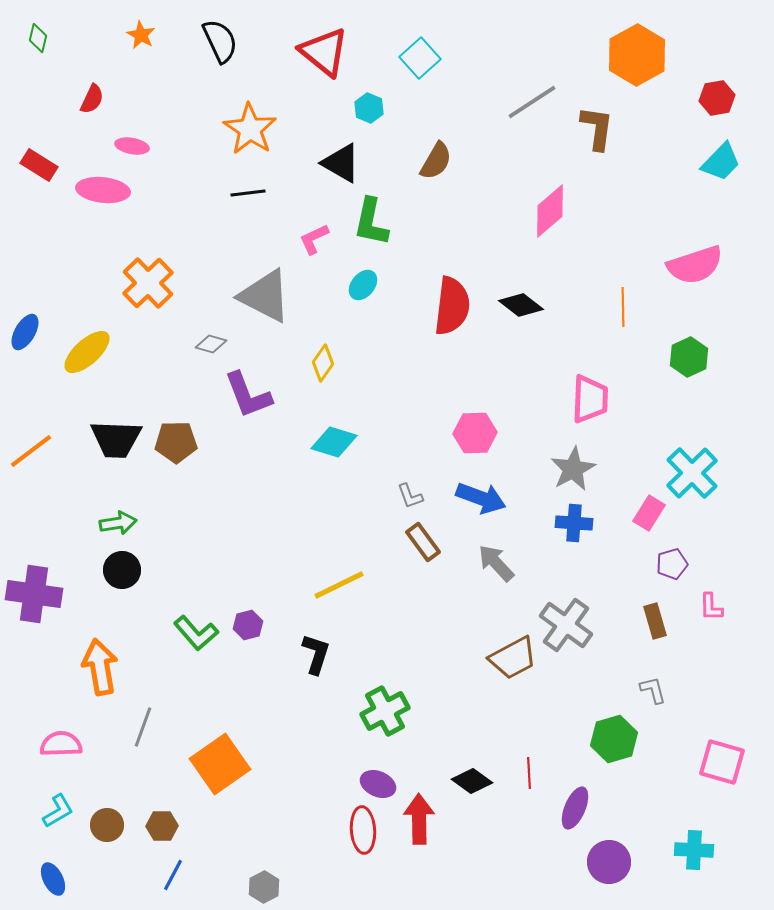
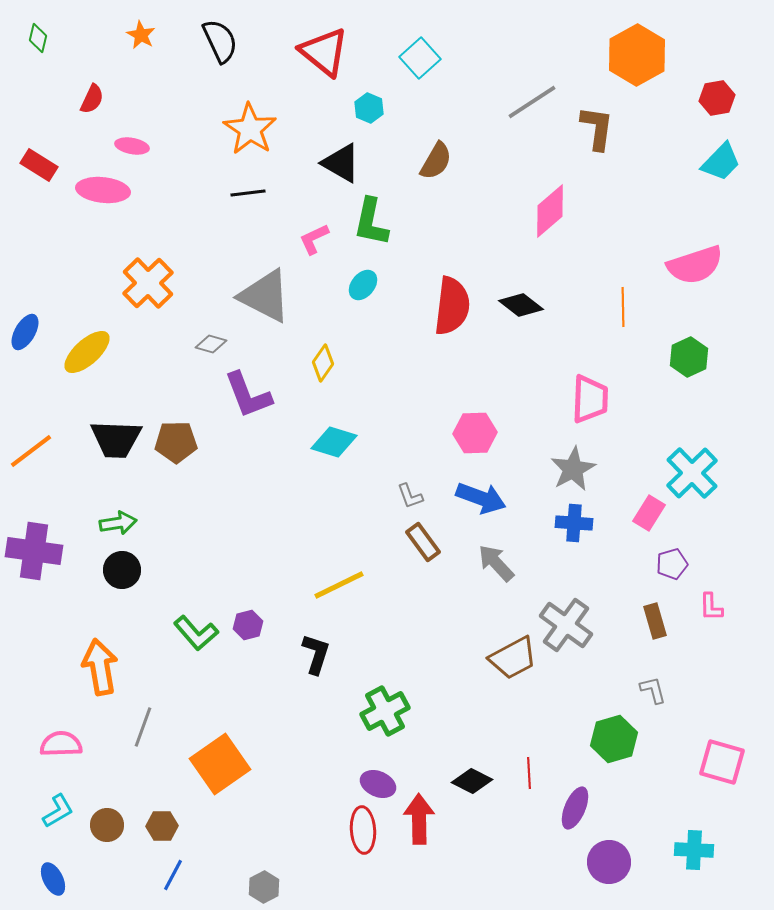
purple cross at (34, 594): moved 43 px up
black diamond at (472, 781): rotated 9 degrees counterclockwise
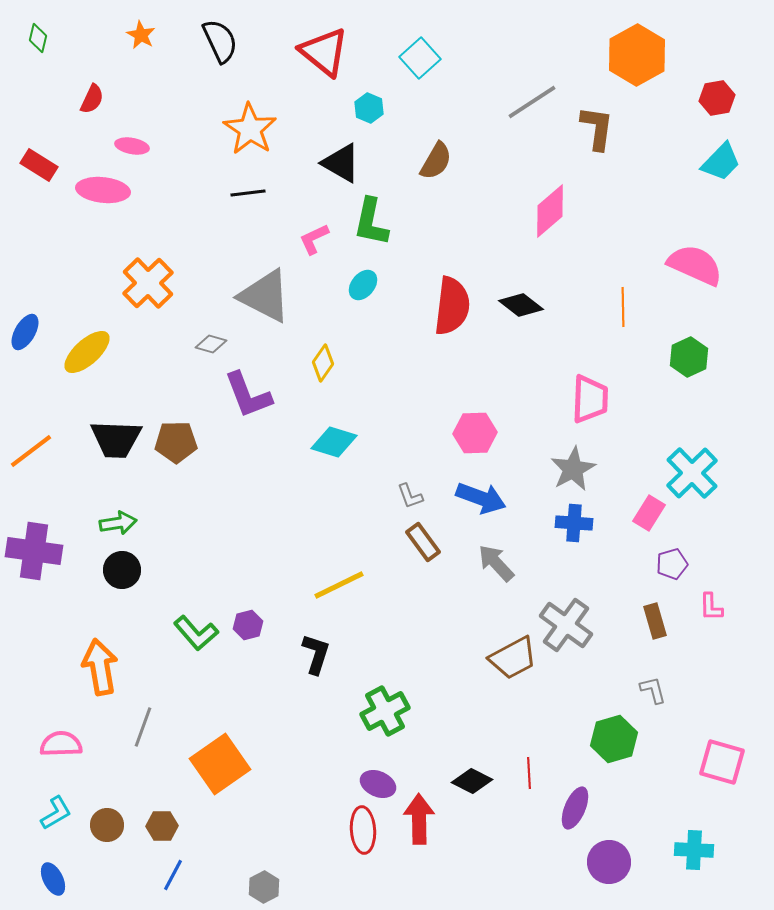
pink semicircle at (695, 265): rotated 138 degrees counterclockwise
cyan L-shape at (58, 811): moved 2 px left, 2 px down
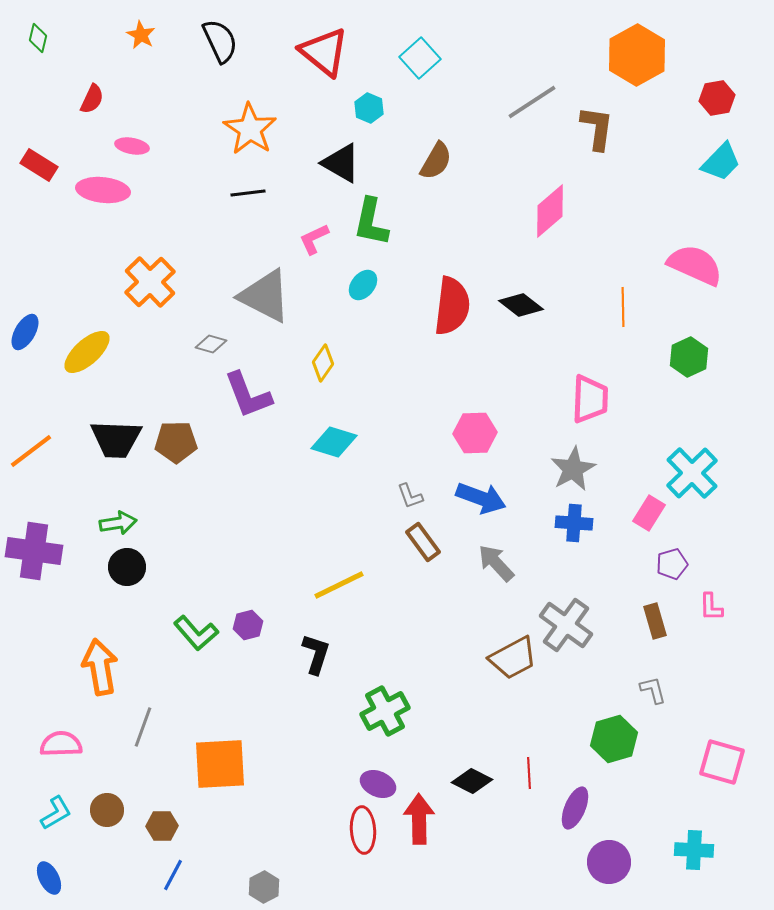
orange cross at (148, 283): moved 2 px right, 1 px up
black circle at (122, 570): moved 5 px right, 3 px up
orange square at (220, 764): rotated 32 degrees clockwise
brown circle at (107, 825): moved 15 px up
blue ellipse at (53, 879): moved 4 px left, 1 px up
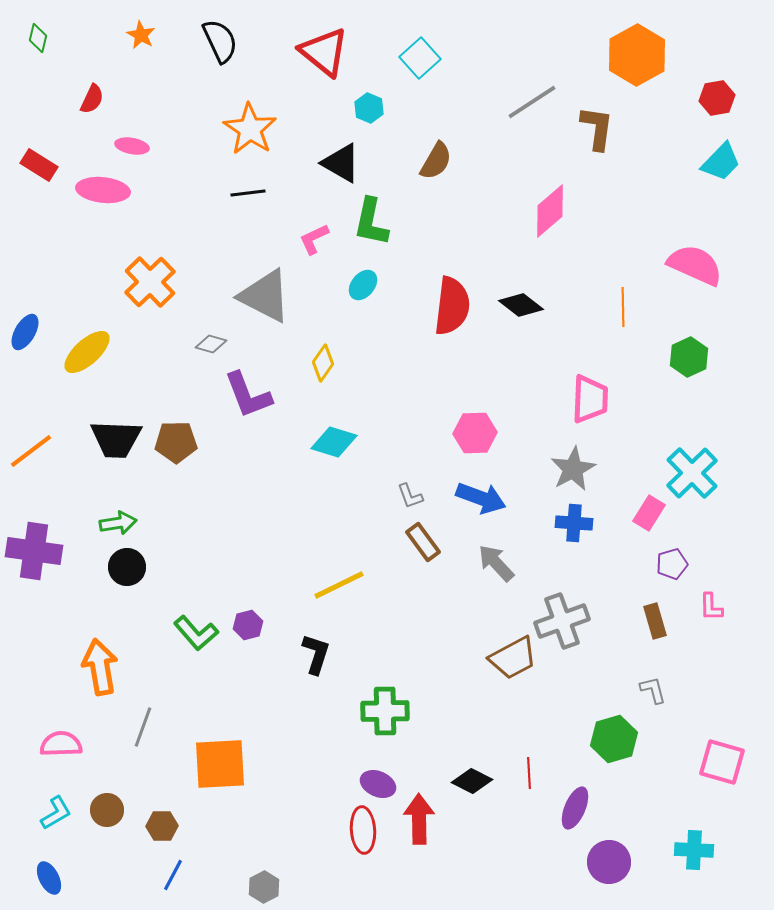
gray cross at (566, 625): moved 4 px left, 4 px up; rotated 34 degrees clockwise
green cross at (385, 711): rotated 27 degrees clockwise
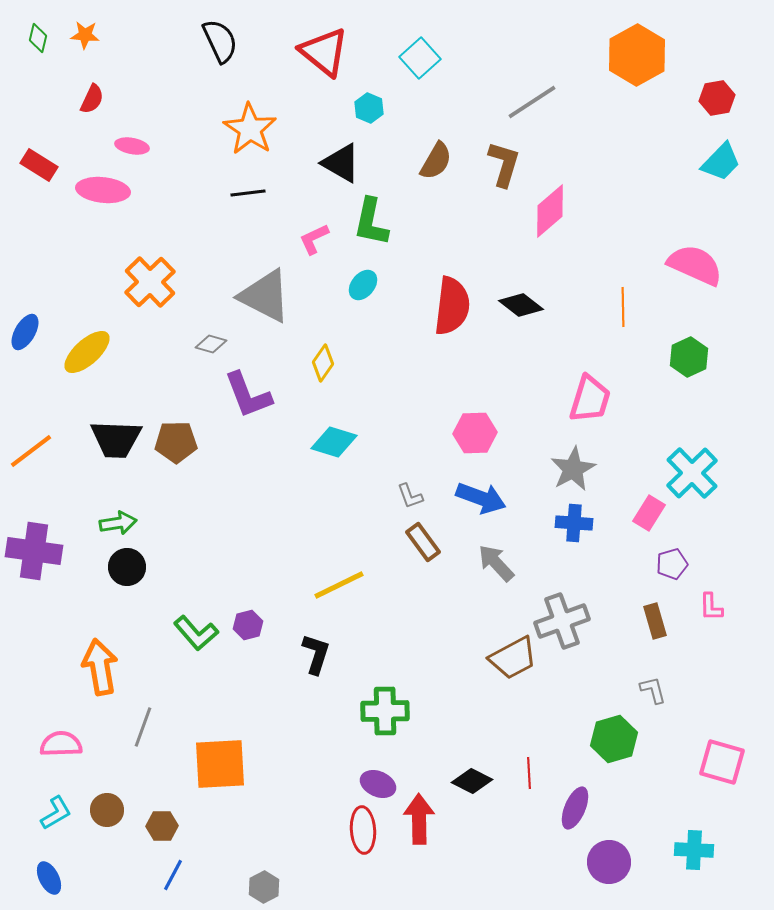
orange star at (141, 35): moved 56 px left; rotated 24 degrees counterclockwise
brown L-shape at (597, 128): moved 93 px left, 36 px down; rotated 9 degrees clockwise
pink trapezoid at (590, 399): rotated 15 degrees clockwise
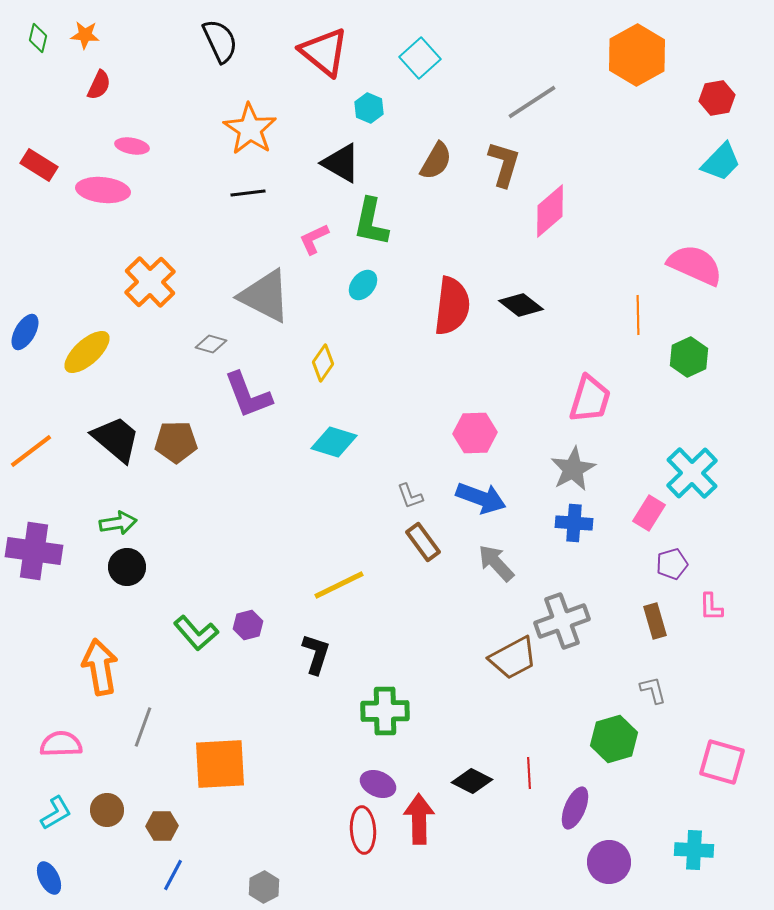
red semicircle at (92, 99): moved 7 px right, 14 px up
orange line at (623, 307): moved 15 px right, 8 px down
black trapezoid at (116, 439): rotated 142 degrees counterclockwise
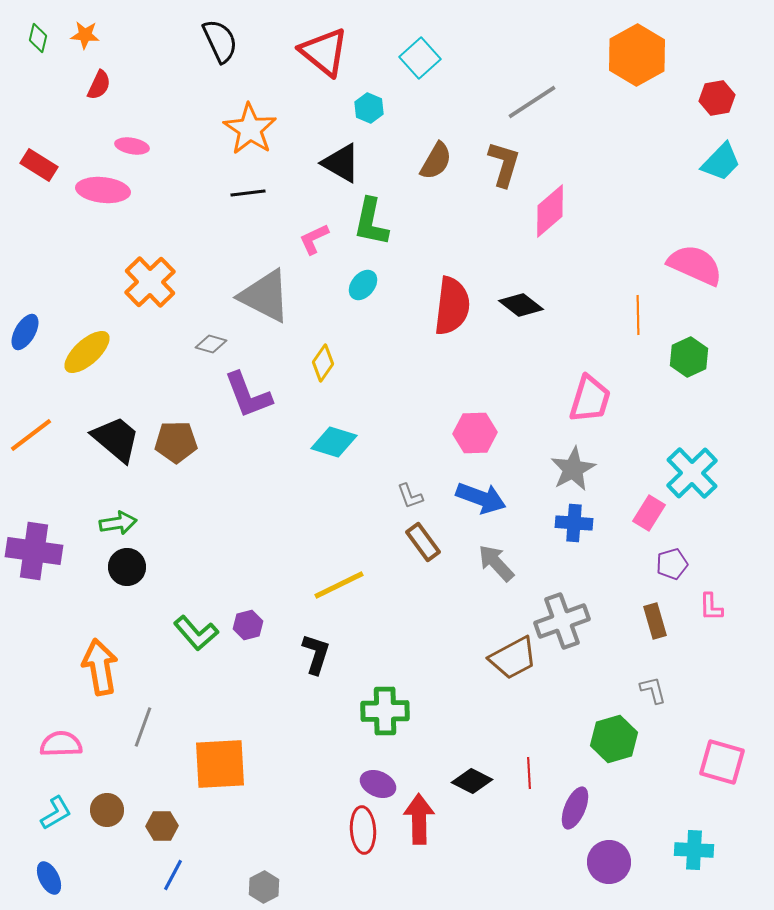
orange line at (31, 451): moved 16 px up
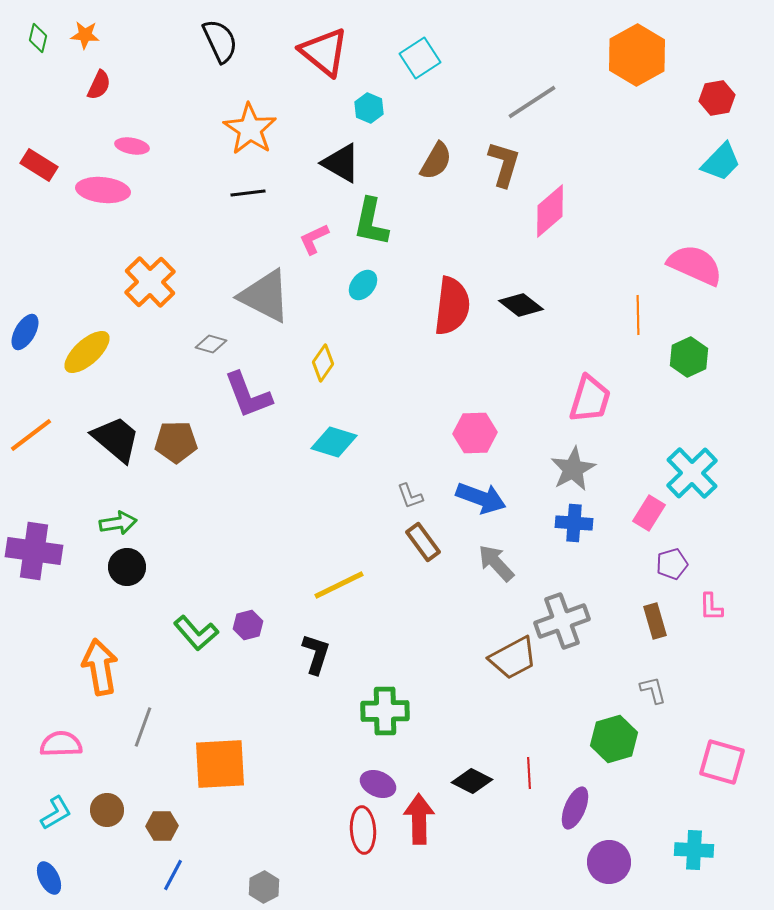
cyan square at (420, 58): rotated 9 degrees clockwise
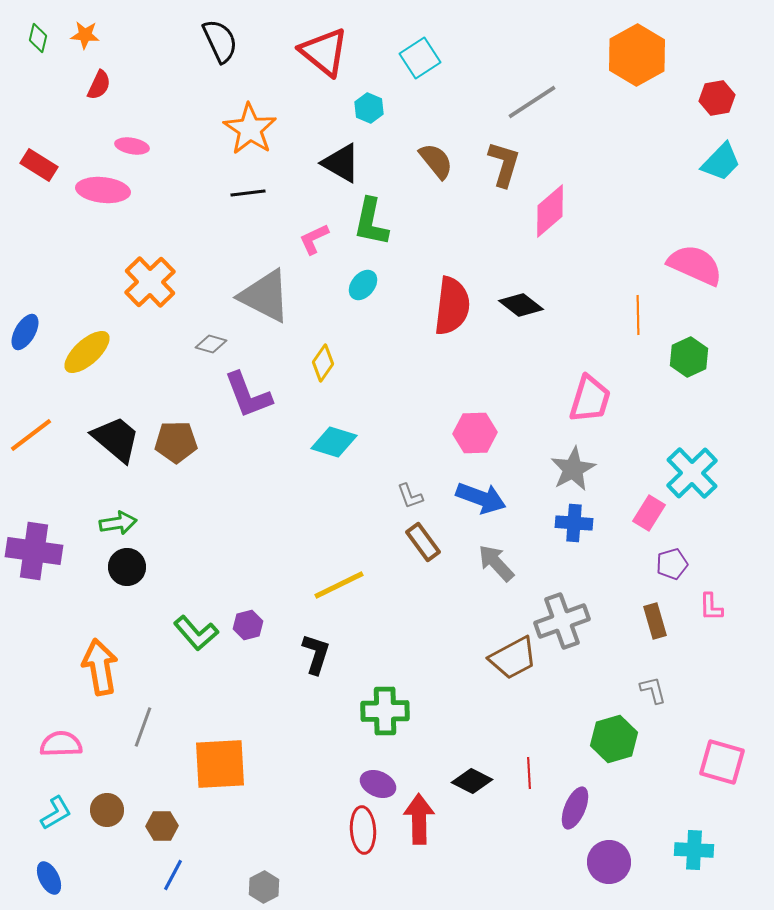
brown semicircle at (436, 161): rotated 69 degrees counterclockwise
